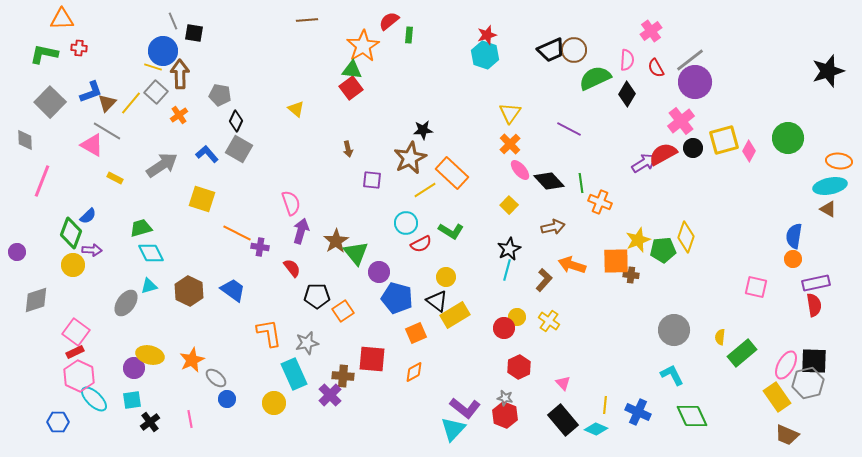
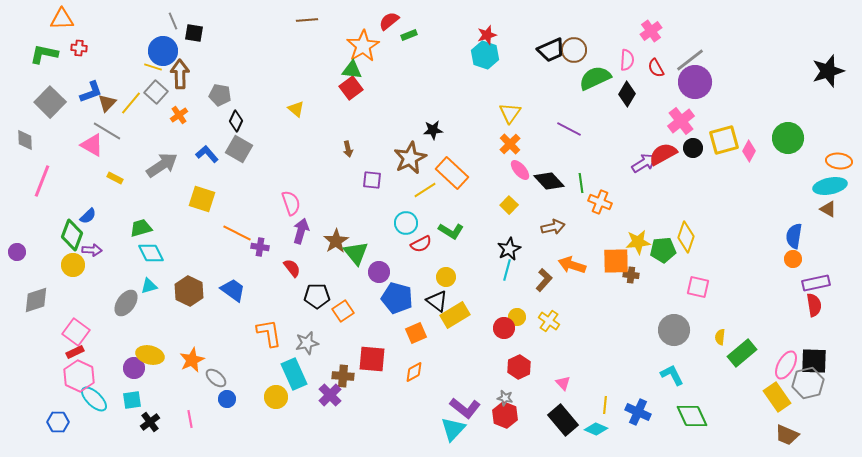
green rectangle at (409, 35): rotated 63 degrees clockwise
black star at (423, 130): moved 10 px right
green diamond at (71, 233): moved 1 px right, 2 px down
yellow star at (638, 240): moved 2 px down; rotated 15 degrees clockwise
pink square at (756, 287): moved 58 px left
yellow circle at (274, 403): moved 2 px right, 6 px up
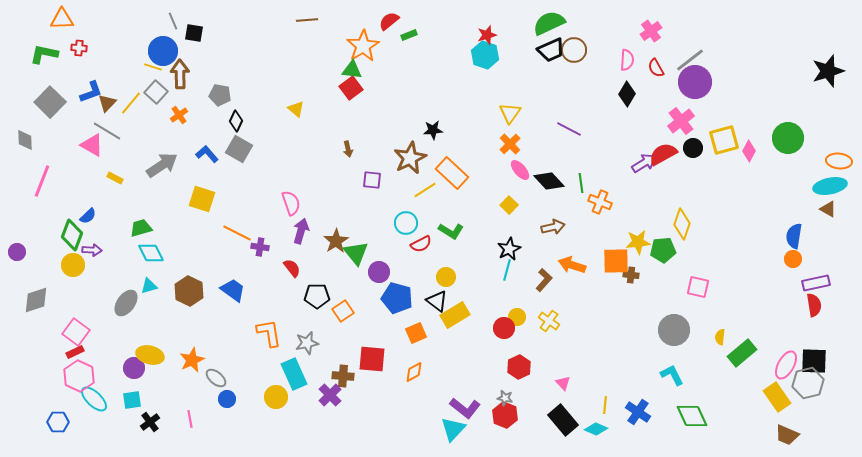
green semicircle at (595, 78): moved 46 px left, 55 px up
yellow diamond at (686, 237): moved 4 px left, 13 px up
blue cross at (638, 412): rotated 10 degrees clockwise
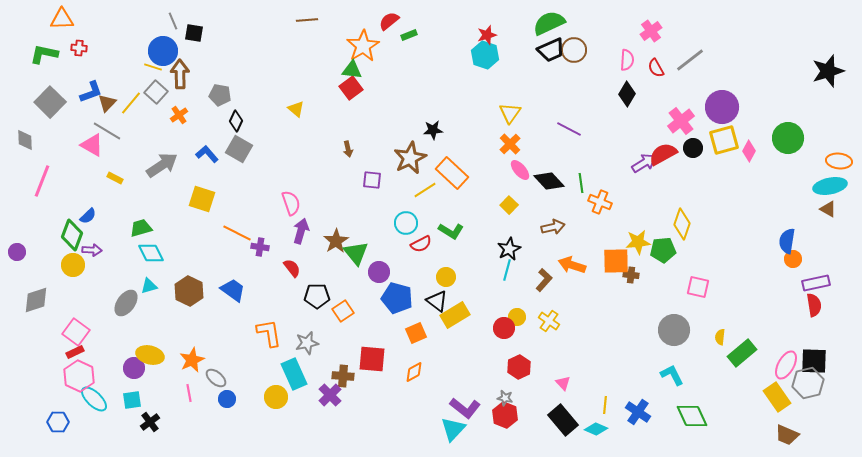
purple circle at (695, 82): moved 27 px right, 25 px down
blue semicircle at (794, 236): moved 7 px left, 5 px down
pink line at (190, 419): moved 1 px left, 26 px up
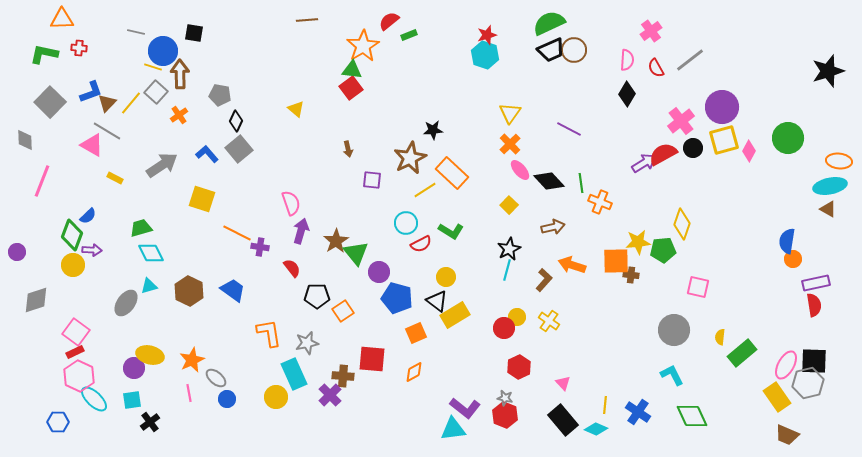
gray line at (173, 21): moved 37 px left, 11 px down; rotated 54 degrees counterclockwise
gray square at (239, 149): rotated 20 degrees clockwise
cyan triangle at (453, 429): rotated 40 degrees clockwise
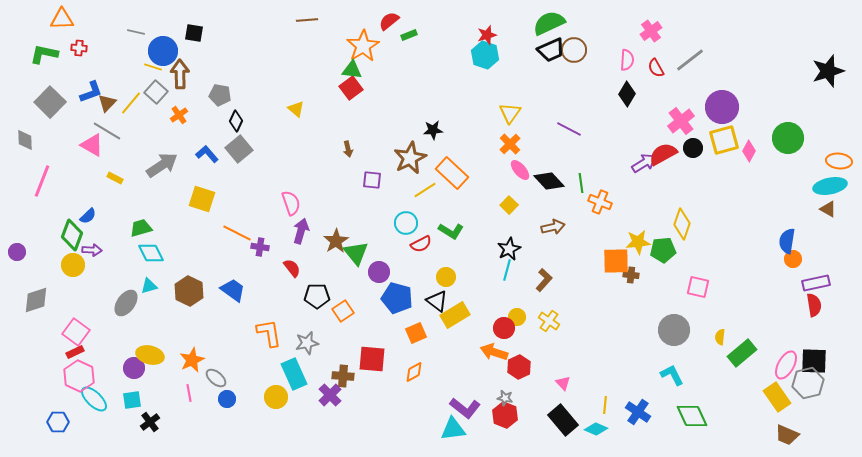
orange arrow at (572, 265): moved 78 px left, 87 px down
